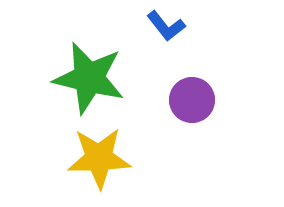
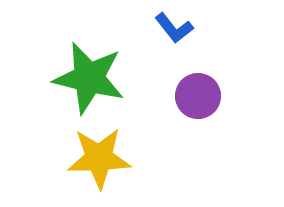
blue L-shape: moved 8 px right, 2 px down
purple circle: moved 6 px right, 4 px up
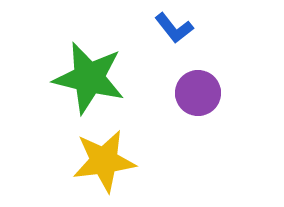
purple circle: moved 3 px up
yellow star: moved 5 px right, 3 px down; rotated 6 degrees counterclockwise
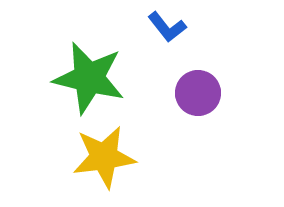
blue L-shape: moved 7 px left, 1 px up
yellow star: moved 4 px up
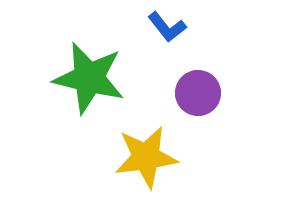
yellow star: moved 42 px right
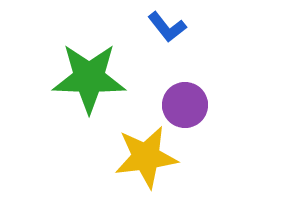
green star: rotated 12 degrees counterclockwise
purple circle: moved 13 px left, 12 px down
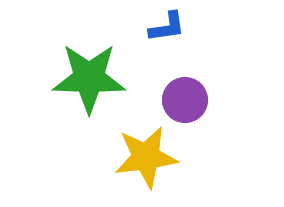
blue L-shape: rotated 60 degrees counterclockwise
purple circle: moved 5 px up
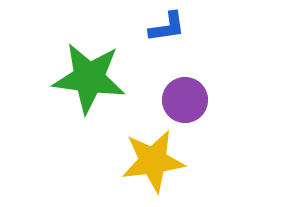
green star: rotated 6 degrees clockwise
yellow star: moved 7 px right, 4 px down
